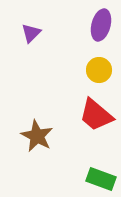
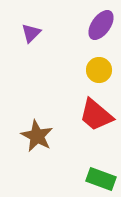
purple ellipse: rotated 20 degrees clockwise
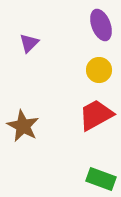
purple ellipse: rotated 56 degrees counterclockwise
purple triangle: moved 2 px left, 10 px down
red trapezoid: rotated 111 degrees clockwise
brown star: moved 14 px left, 10 px up
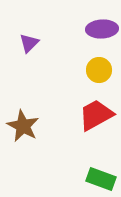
purple ellipse: moved 1 px right, 4 px down; rotated 72 degrees counterclockwise
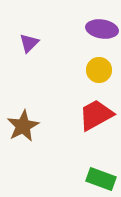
purple ellipse: rotated 12 degrees clockwise
brown star: rotated 16 degrees clockwise
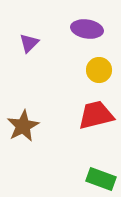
purple ellipse: moved 15 px left
red trapezoid: rotated 15 degrees clockwise
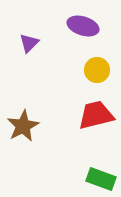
purple ellipse: moved 4 px left, 3 px up; rotated 8 degrees clockwise
yellow circle: moved 2 px left
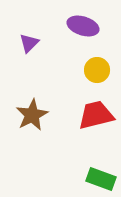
brown star: moved 9 px right, 11 px up
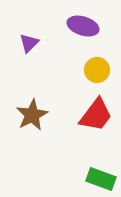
red trapezoid: rotated 141 degrees clockwise
